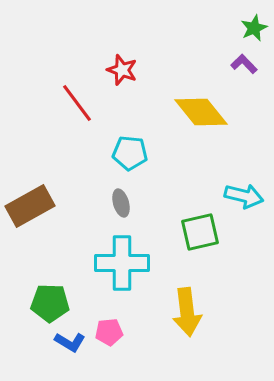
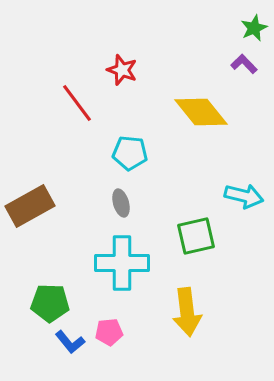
green square: moved 4 px left, 4 px down
blue L-shape: rotated 20 degrees clockwise
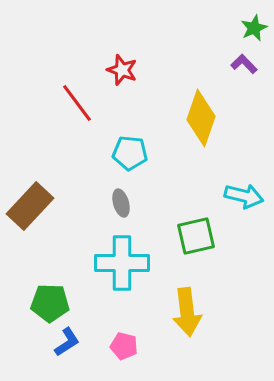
yellow diamond: moved 6 px down; rotated 58 degrees clockwise
brown rectangle: rotated 18 degrees counterclockwise
pink pentagon: moved 15 px right, 14 px down; rotated 20 degrees clockwise
blue L-shape: moved 3 px left; rotated 84 degrees counterclockwise
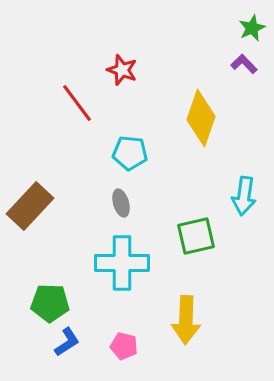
green star: moved 2 px left
cyan arrow: rotated 84 degrees clockwise
yellow arrow: moved 1 px left, 8 px down; rotated 9 degrees clockwise
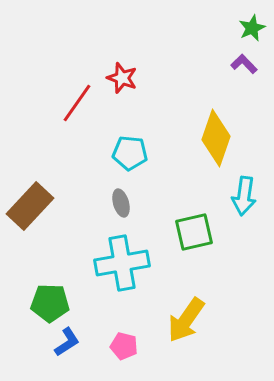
red star: moved 8 px down
red line: rotated 72 degrees clockwise
yellow diamond: moved 15 px right, 20 px down
green square: moved 2 px left, 4 px up
cyan cross: rotated 10 degrees counterclockwise
yellow arrow: rotated 33 degrees clockwise
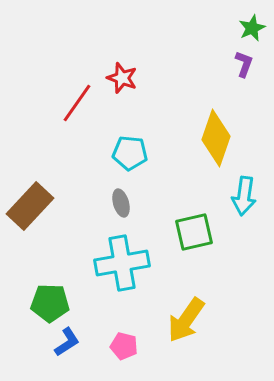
purple L-shape: rotated 64 degrees clockwise
